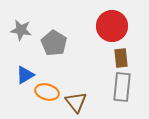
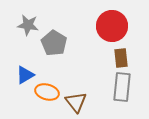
gray star: moved 7 px right, 5 px up
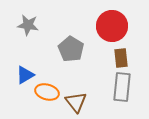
gray pentagon: moved 17 px right, 6 px down
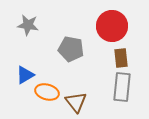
gray pentagon: rotated 20 degrees counterclockwise
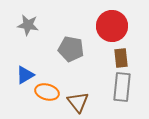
brown triangle: moved 2 px right
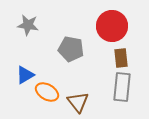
orange ellipse: rotated 15 degrees clockwise
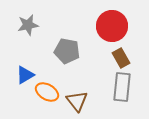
gray star: rotated 20 degrees counterclockwise
gray pentagon: moved 4 px left, 2 px down
brown rectangle: rotated 24 degrees counterclockwise
brown triangle: moved 1 px left, 1 px up
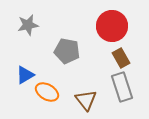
gray rectangle: rotated 24 degrees counterclockwise
brown triangle: moved 9 px right, 1 px up
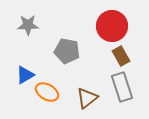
gray star: rotated 10 degrees clockwise
brown rectangle: moved 2 px up
brown triangle: moved 1 px right, 2 px up; rotated 30 degrees clockwise
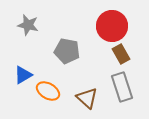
gray star: rotated 15 degrees clockwise
brown rectangle: moved 2 px up
blue triangle: moved 2 px left
orange ellipse: moved 1 px right, 1 px up
brown triangle: rotated 40 degrees counterclockwise
